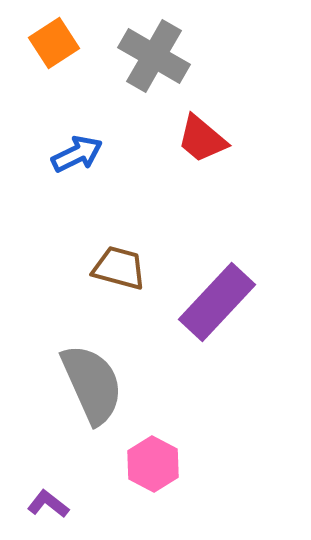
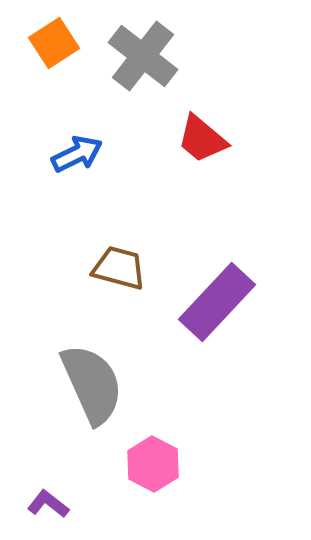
gray cross: moved 11 px left; rotated 8 degrees clockwise
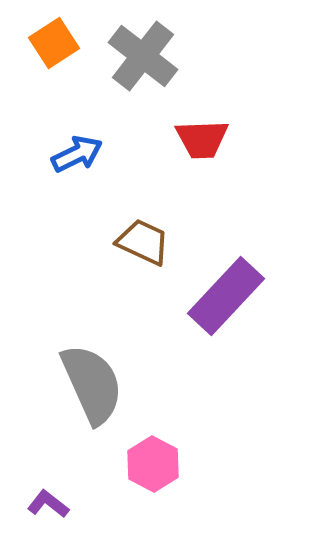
red trapezoid: rotated 42 degrees counterclockwise
brown trapezoid: moved 24 px right, 26 px up; rotated 10 degrees clockwise
purple rectangle: moved 9 px right, 6 px up
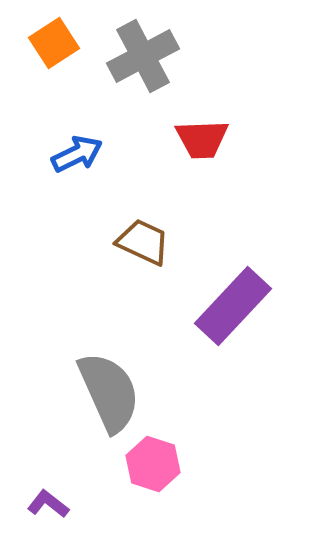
gray cross: rotated 24 degrees clockwise
purple rectangle: moved 7 px right, 10 px down
gray semicircle: moved 17 px right, 8 px down
pink hexagon: rotated 10 degrees counterclockwise
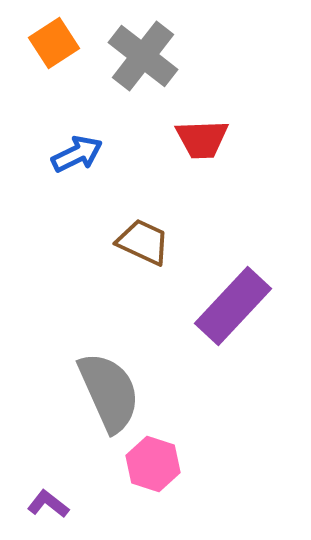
gray cross: rotated 24 degrees counterclockwise
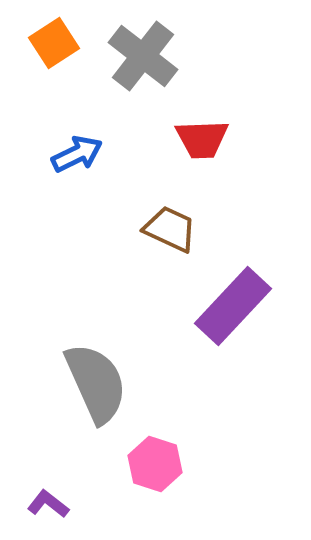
brown trapezoid: moved 27 px right, 13 px up
gray semicircle: moved 13 px left, 9 px up
pink hexagon: moved 2 px right
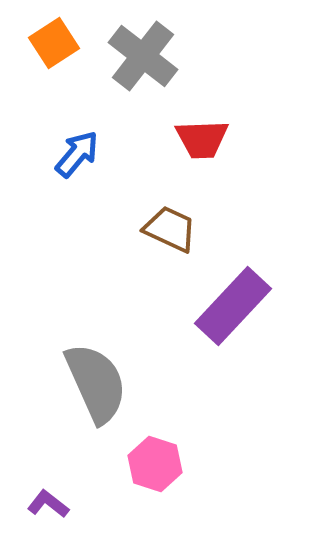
blue arrow: rotated 24 degrees counterclockwise
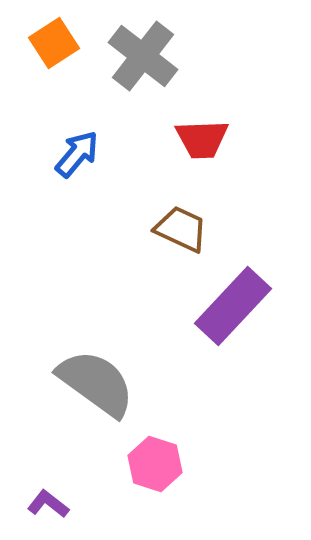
brown trapezoid: moved 11 px right
gray semicircle: rotated 30 degrees counterclockwise
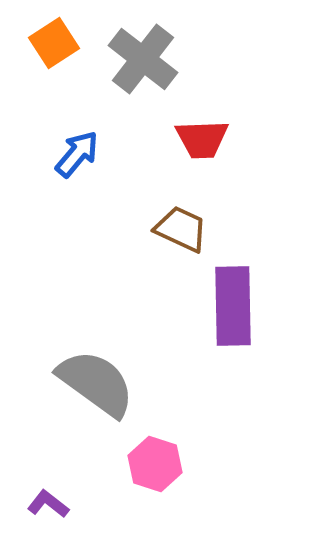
gray cross: moved 3 px down
purple rectangle: rotated 44 degrees counterclockwise
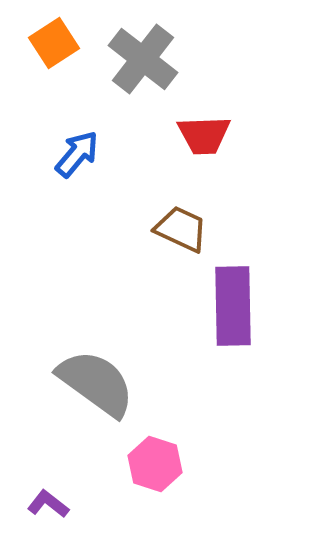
red trapezoid: moved 2 px right, 4 px up
